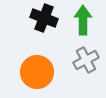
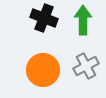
gray cross: moved 6 px down
orange circle: moved 6 px right, 2 px up
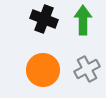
black cross: moved 1 px down
gray cross: moved 1 px right, 3 px down
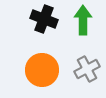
orange circle: moved 1 px left
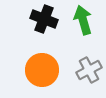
green arrow: rotated 16 degrees counterclockwise
gray cross: moved 2 px right, 1 px down
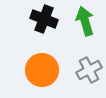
green arrow: moved 2 px right, 1 px down
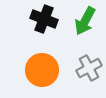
green arrow: rotated 136 degrees counterclockwise
gray cross: moved 2 px up
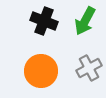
black cross: moved 2 px down
orange circle: moved 1 px left, 1 px down
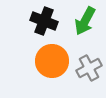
orange circle: moved 11 px right, 10 px up
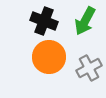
orange circle: moved 3 px left, 4 px up
